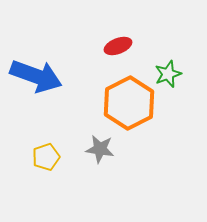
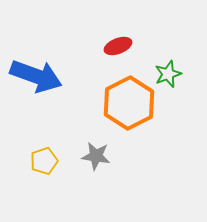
gray star: moved 4 px left, 7 px down
yellow pentagon: moved 2 px left, 4 px down
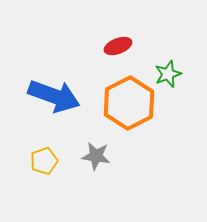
blue arrow: moved 18 px right, 20 px down
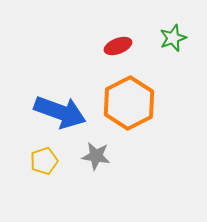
green star: moved 5 px right, 36 px up
blue arrow: moved 6 px right, 16 px down
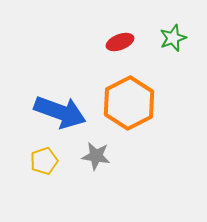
red ellipse: moved 2 px right, 4 px up
